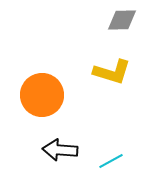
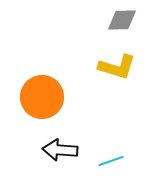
yellow L-shape: moved 5 px right, 5 px up
orange circle: moved 2 px down
cyan line: rotated 10 degrees clockwise
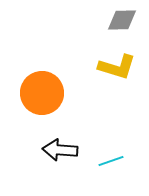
orange circle: moved 4 px up
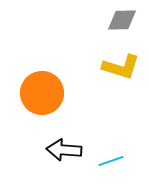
yellow L-shape: moved 4 px right
black arrow: moved 4 px right
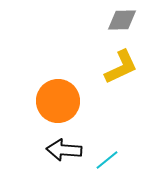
yellow L-shape: rotated 42 degrees counterclockwise
orange circle: moved 16 px right, 8 px down
cyan line: moved 4 px left, 1 px up; rotated 20 degrees counterclockwise
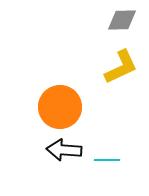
orange circle: moved 2 px right, 6 px down
cyan line: rotated 40 degrees clockwise
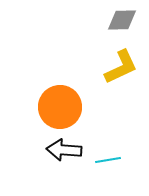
cyan line: moved 1 px right; rotated 10 degrees counterclockwise
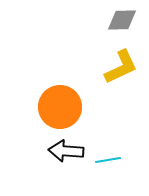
black arrow: moved 2 px right, 1 px down
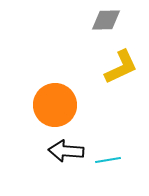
gray diamond: moved 16 px left
orange circle: moved 5 px left, 2 px up
